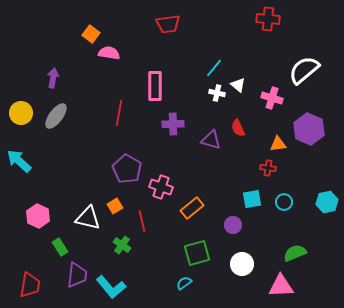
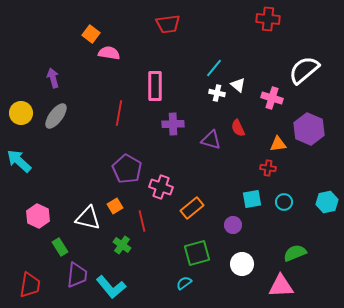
purple arrow at (53, 78): rotated 24 degrees counterclockwise
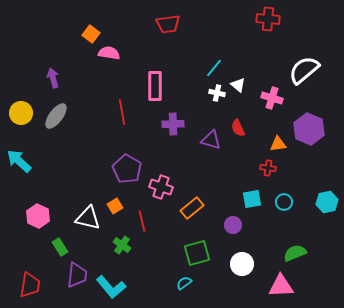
red line at (119, 113): moved 3 px right, 1 px up; rotated 20 degrees counterclockwise
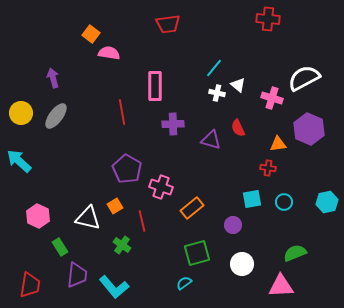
white semicircle at (304, 70): moved 8 px down; rotated 12 degrees clockwise
cyan L-shape at (111, 287): moved 3 px right
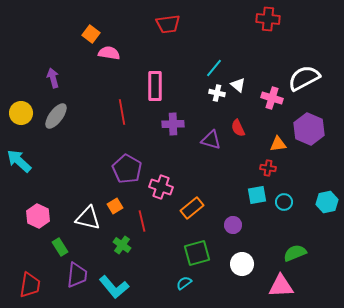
cyan square at (252, 199): moved 5 px right, 4 px up
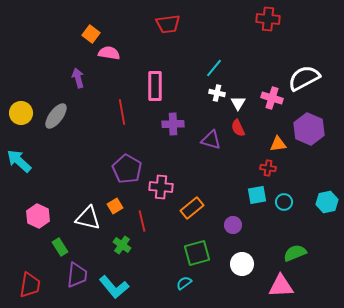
purple arrow at (53, 78): moved 25 px right
white triangle at (238, 85): moved 18 px down; rotated 21 degrees clockwise
pink cross at (161, 187): rotated 15 degrees counterclockwise
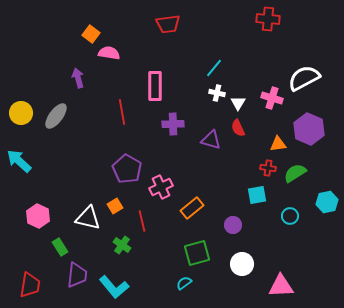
pink cross at (161, 187): rotated 30 degrees counterclockwise
cyan circle at (284, 202): moved 6 px right, 14 px down
green semicircle at (295, 253): moved 80 px up; rotated 10 degrees counterclockwise
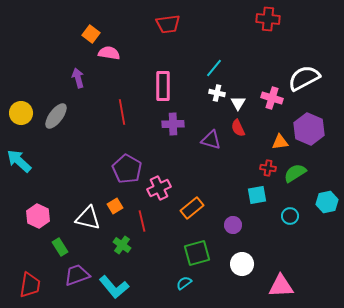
pink rectangle at (155, 86): moved 8 px right
orange triangle at (278, 144): moved 2 px right, 2 px up
pink cross at (161, 187): moved 2 px left, 1 px down
purple trapezoid at (77, 275): rotated 116 degrees counterclockwise
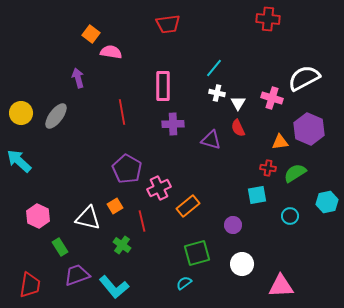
pink semicircle at (109, 53): moved 2 px right, 1 px up
orange rectangle at (192, 208): moved 4 px left, 2 px up
